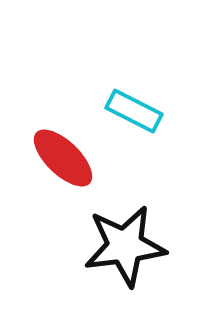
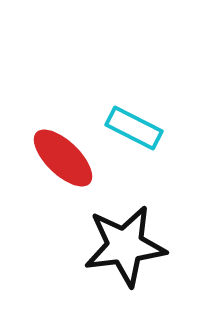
cyan rectangle: moved 17 px down
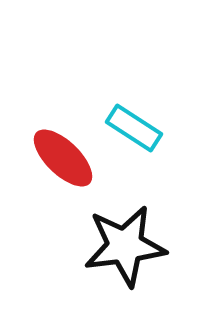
cyan rectangle: rotated 6 degrees clockwise
